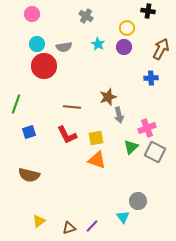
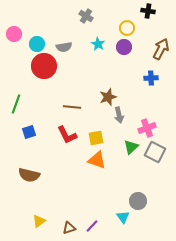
pink circle: moved 18 px left, 20 px down
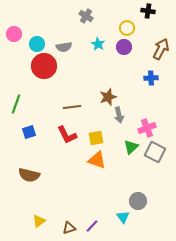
brown line: rotated 12 degrees counterclockwise
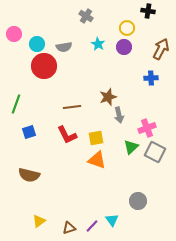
cyan triangle: moved 11 px left, 3 px down
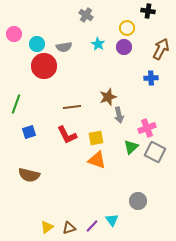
gray cross: moved 1 px up
yellow triangle: moved 8 px right, 6 px down
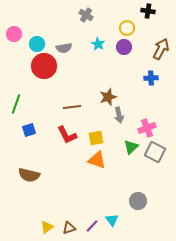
gray semicircle: moved 1 px down
blue square: moved 2 px up
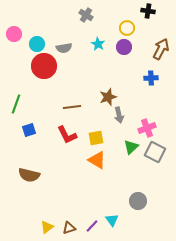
orange triangle: rotated 12 degrees clockwise
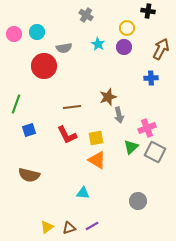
cyan circle: moved 12 px up
cyan triangle: moved 29 px left, 27 px up; rotated 48 degrees counterclockwise
purple line: rotated 16 degrees clockwise
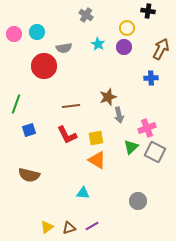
brown line: moved 1 px left, 1 px up
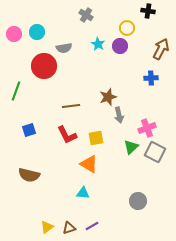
purple circle: moved 4 px left, 1 px up
green line: moved 13 px up
orange triangle: moved 8 px left, 4 px down
